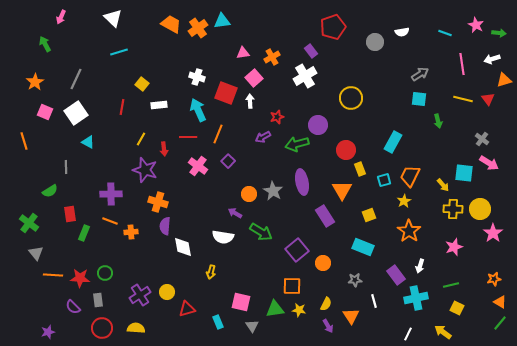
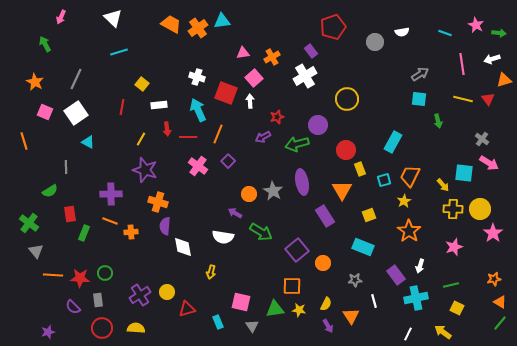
orange star at (35, 82): rotated 12 degrees counterclockwise
yellow circle at (351, 98): moved 4 px left, 1 px down
red arrow at (164, 149): moved 3 px right, 20 px up
gray triangle at (36, 253): moved 2 px up
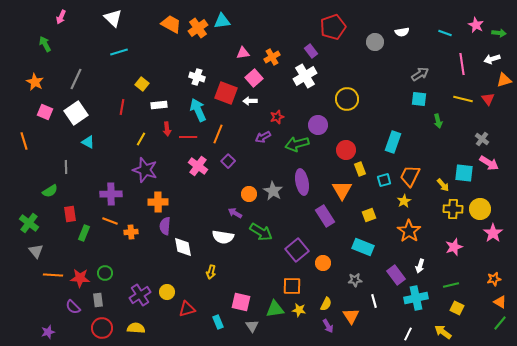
white arrow at (250, 101): rotated 88 degrees counterclockwise
cyan rectangle at (393, 142): rotated 10 degrees counterclockwise
orange cross at (158, 202): rotated 18 degrees counterclockwise
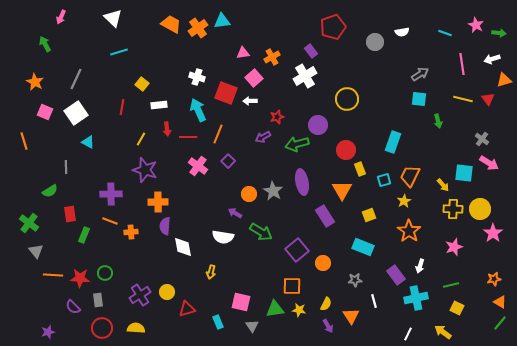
green rectangle at (84, 233): moved 2 px down
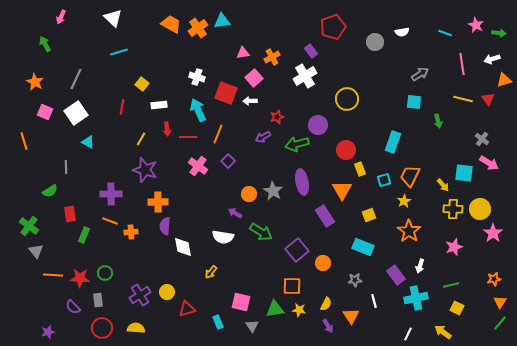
cyan square at (419, 99): moved 5 px left, 3 px down
green cross at (29, 223): moved 3 px down
yellow arrow at (211, 272): rotated 24 degrees clockwise
orange triangle at (500, 302): rotated 32 degrees clockwise
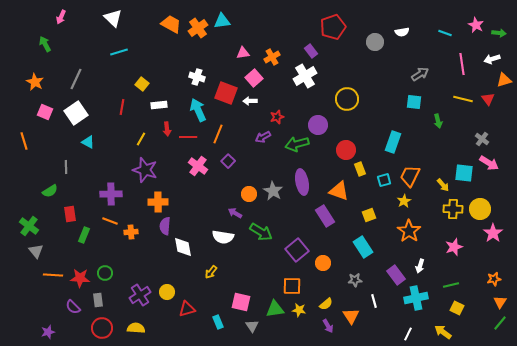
orange triangle at (342, 190): moved 3 px left, 1 px down; rotated 40 degrees counterclockwise
cyan rectangle at (363, 247): rotated 35 degrees clockwise
yellow semicircle at (326, 304): rotated 24 degrees clockwise
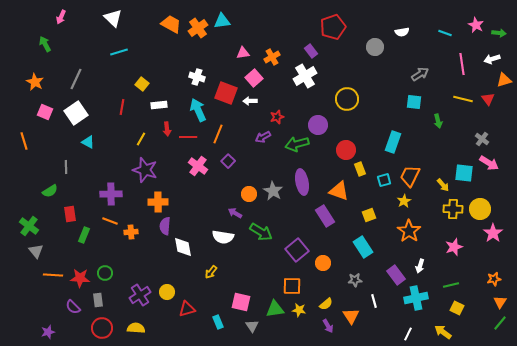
gray circle at (375, 42): moved 5 px down
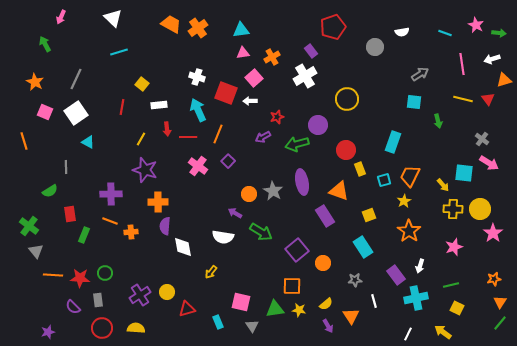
cyan triangle at (222, 21): moved 19 px right, 9 px down
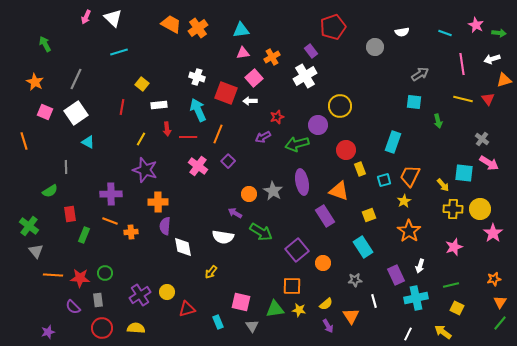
pink arrow at (61, 17): moved 25 px right
yellow circle at (347, 99): moved 7 px left, 7 px down
purple rectangle at (396, 275): rotated 12 degrees clockwise
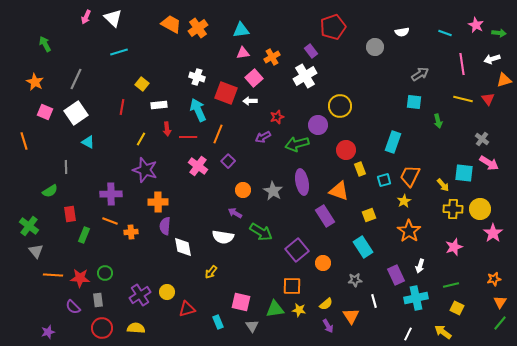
orange circle at (249, 194): moved 6 px left, 4 px up
